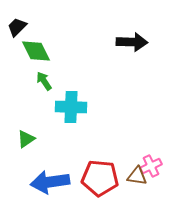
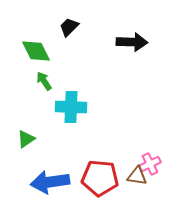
black trapezoid: moved 52 px right
pink cross: moved 1 px left, 2 px up
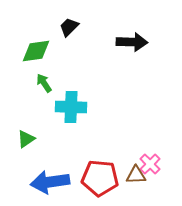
green diamond: rotated 72 degrees counterclockwise
green arrow: moved 2 px down
pink cross: rotated 20 degrees counterclockwise
brown triangle: moved 1 px left, 1 px up; rotated 10 degrees counterclockwise
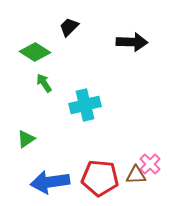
green diamond: moved 1 px left, 1 px down; rotated 40 degrees clockwise
cyan cross: moved 14 px right, 2 px up; rotated 16 degrees counterclockwise
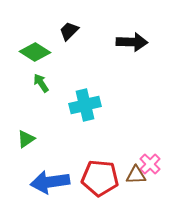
black trapezoid: moved 4 px down
green arrow: moved 3 px left
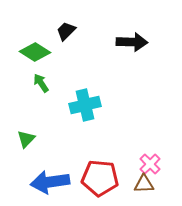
black trapezoid: moved 3 px left
green triangle: rotated 12 degrees counterclockwise
brown triangle: moved 8 px right, 9 px down
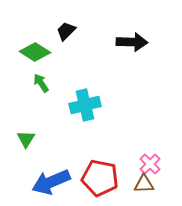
green triangle: rotated 12 degrees counterclockwise
red pentagon: rotated 6 degrees clockwise
blue arrow: moved 1 px right; rotated 15 degrees counterclockwise
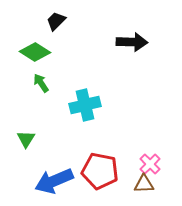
black trapezoid: moved 10 px left, 10 px up
red pentagon: moved 7 px up
blue arrow: moved 3 px right, 1 px up
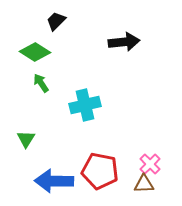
black arrow: moved 8 px left; rotated 8 degrees counterclockwise
blue arrow: rotated 24 degrees clockwise
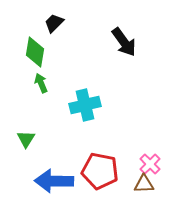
black trapezoid: moved 2 px left, 2 px down
black arrow: rotated 60 degrees clockwise
green diamond: rotated 68 degrees clockwise
green arrow: rotated 12 degrees clockwise
